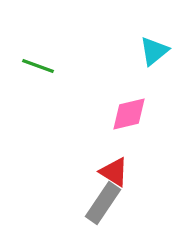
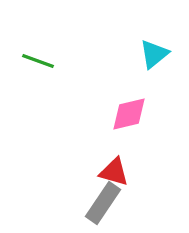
cyan triangle: moved 3 px down
green line: moved 5 px up
red triangle: rotated 16 degrees counterclockwise
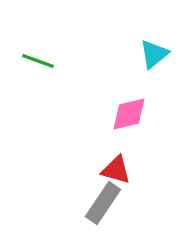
red triangle: moved 2 px right, 2 px up
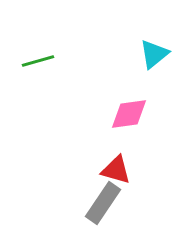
green line: rotated 36 degrees counterclockwise
pink diamond: rotated 6 degrees clockwise
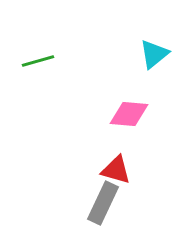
pink diamond: rotated 12 degrees clockwise
gray rectangle: rotated 9 degrees counterclockwise
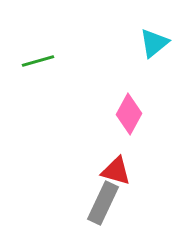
cyan triangle: moved 11 px up
pink diamond: rotated 66 degrees counterclockwise
red triangle: moved 1 px down
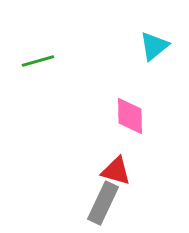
cyan triangle: moved 3 px down
pink diamond: moved 1 px right, 2 px down; rotated 30 degrees counterclockwise
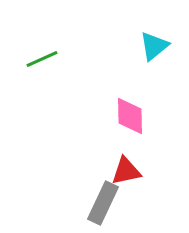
green line: moved 4 px right, 2 px up; rotated 8 degrees counterclockwise
red triangle: moved 10 px right; rotated 28 degrees counterclockwise
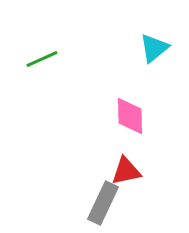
cyan triangle: moved 2 px down
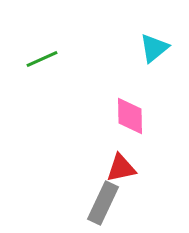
red triangle: moved 5 px left, 3 px up
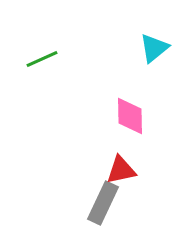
red triangle: moved 2 px down
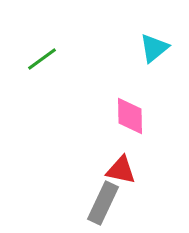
green line: rotated 12 degrees counterclockwise
red triangle: rotated 24 degrees clockwise
